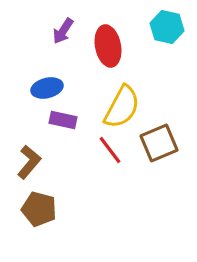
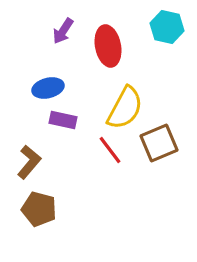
blue ellipse: moved 1 px right
yellow semicircle: moved 3 px right, 1 px down
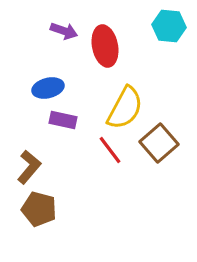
cyan hexagon: moved 2 px right, 1 px up; rotated 8 degrees counterclockwise
purple arrow: moved 1 px right; rotated 104 degrees counterclockwise
red ellipse: moved 3 px left
brown square: rotated 18 degrees counterclockwise
brown L-shape: moved 5 px down
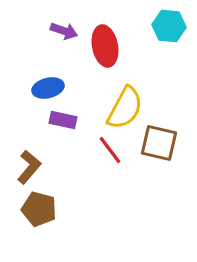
brown square: rotated 36 degrees counterclockwise
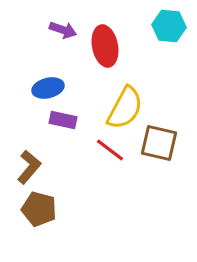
purple arrow: moved 1 px left, 1 px up
red line: rotated 16 degrees counterclockwise
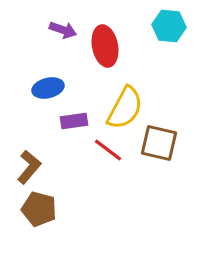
purple rectangle: moved 11 px right, 1 px down; rotated 20 degrees counterclockwise
red line: moved 2 px left
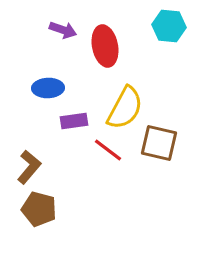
blue ellipse: rotated 12 degrees clockwise
